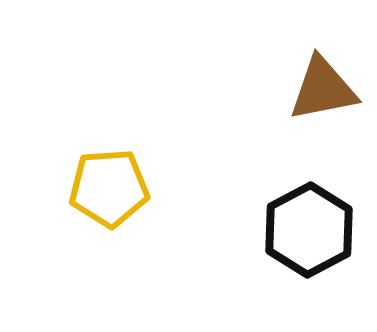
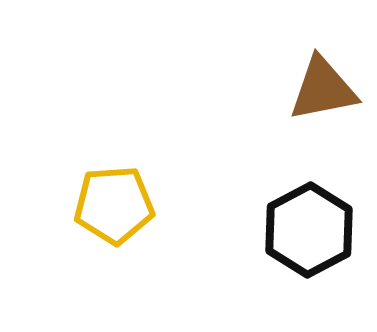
yellow pentagon: moved 5 px right, 17 px down
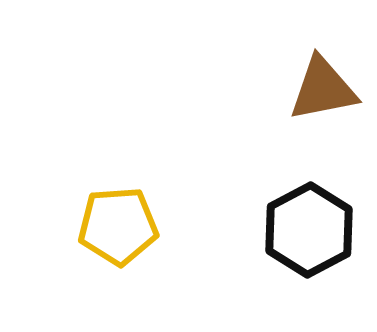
yellow pentagon: moved 4 px right, 21 px down
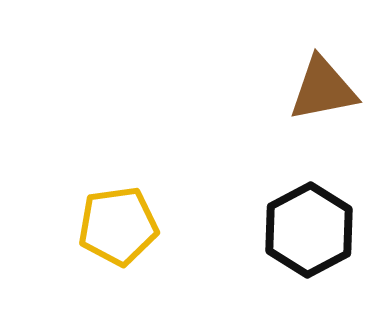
yellow pentagon: rotated 4 degrees counterclockwise
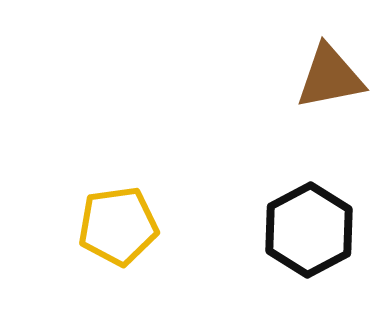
brown triangle: moved 7 px right, 12 px up
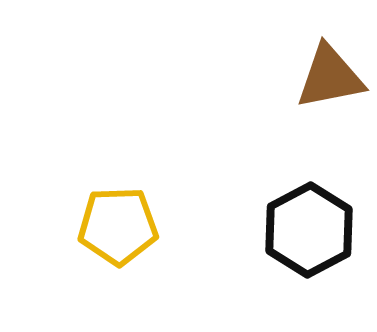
yellow pentagon: rotated 6 degrees clockwise
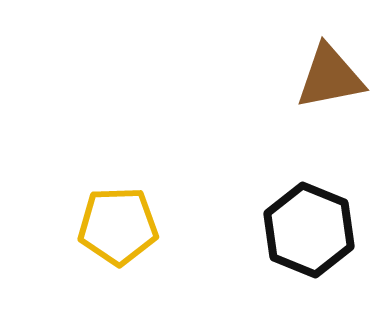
black hexagon: rotated 10 degrees counterclockwise
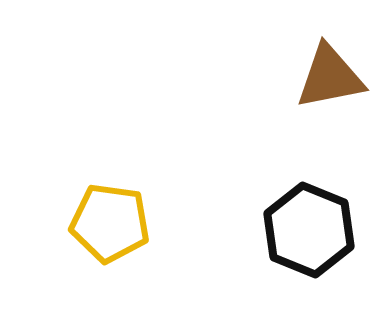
yellow pentagon: moved 8 px left, 3 px up; rotated 10 degrees clockwise
